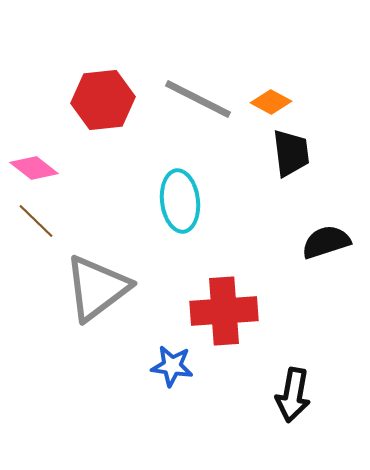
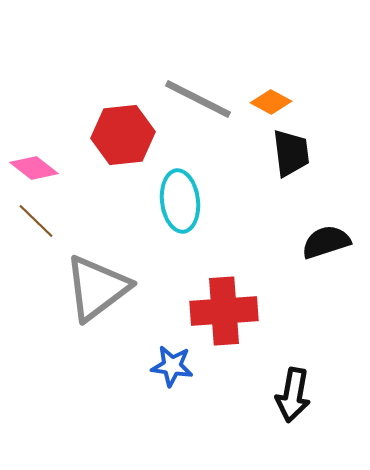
red hexagon: moved 20 px right, 35 px down
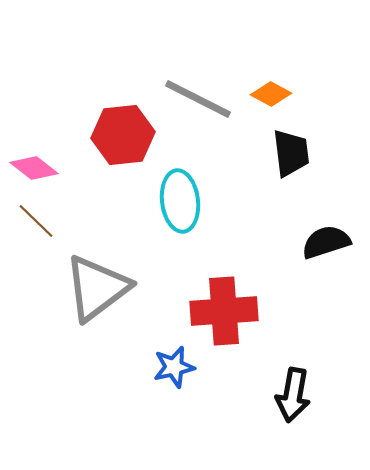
orange diamond: moved 8 px up
blue star: moved 2 px right, 1 px down; rotated 21 degrees counterclockwise
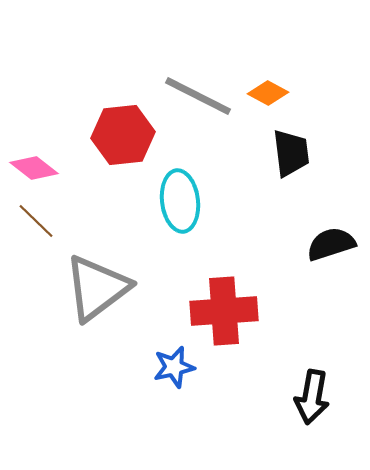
orange diamond: moved 3 px left, 1 px up
gray line: moved 3 px up
black semicircle: moved 5 px right, 2 px down
black arrow: moved 19 px right, 2 px down
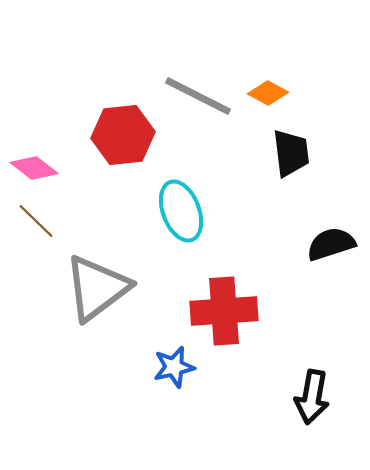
cyan ellipse: moved 1 px right, 10 px down; rotated 14 degrees counterclockwise
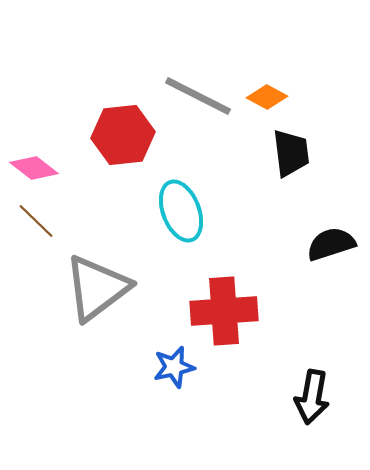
orange diamond: moved 1 px left, 4 px down
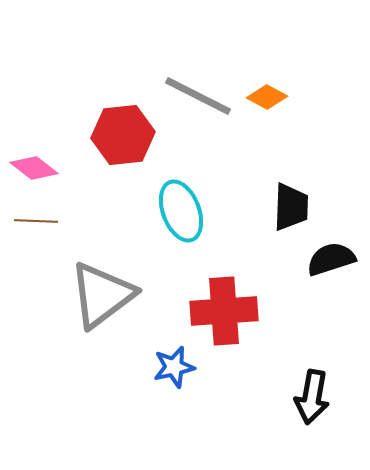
black trapezoid: moved 54 px down; rotated 9 degrees clockwise
brown line: rotated 42 degrees counterclockwise
black semicircle: moved 15 px down
gray triangle: moved 5 px right, 7 px down
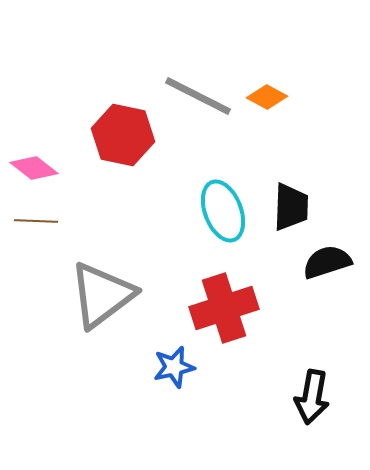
red hexagon: rotated 18 degrees clockwise
cyan ellipse: moved 42 px right
black semicircle: moved 4 px left, 3 px down
red cross: moved 3 px up; rotated 14 degrees counterclockwise
